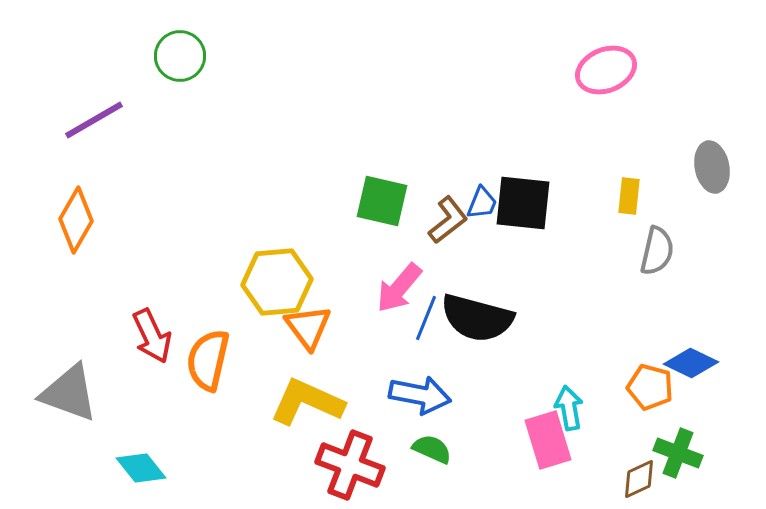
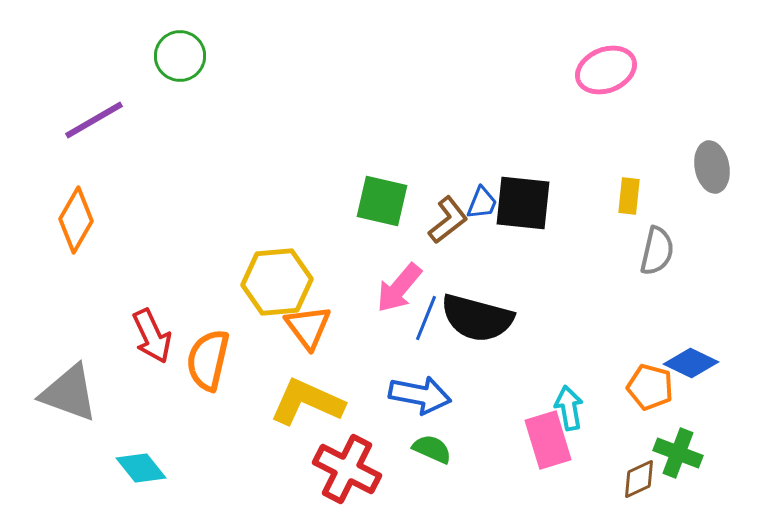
red cross: moved 3 px left, 4 px down; rotated 6 degrees clockwise
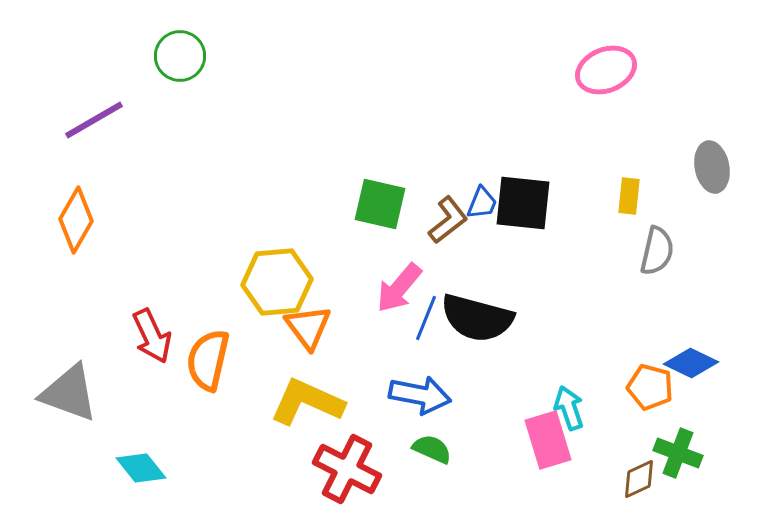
green square: moved 2 px left, 3 px down
cyan arrow: rotated 9 degrees counterclockwise
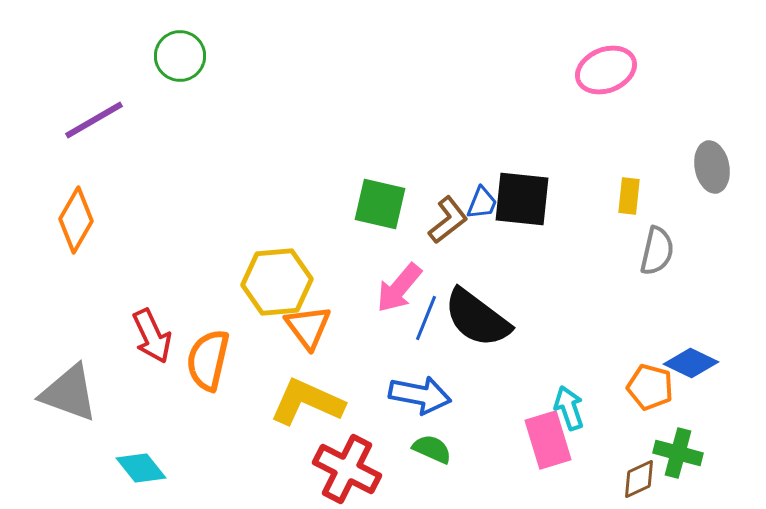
black square: moved 1 px left, 4 px up
black semicircle: rotated 22 degrees clockwise
green cross: rotated 6 degrees counterclockwise
